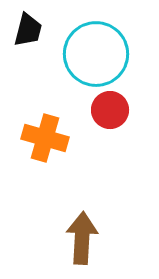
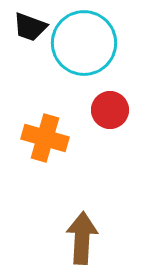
black trapezoid: moved 2 px right, 3 px up; rotated 96 degrees clockwise
cyan circle: moved 12 px left, 11 px up
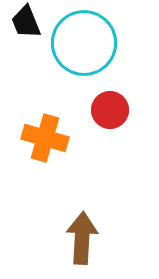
black trapezoid: moved 4 px left, 5 px up; rotated 48 degrees clockwise
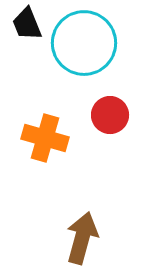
black trapezoid: moved 1 px right, 2 px down
red circle: moved 5 px down
brown arrow: rotated 12 degrees clockwise
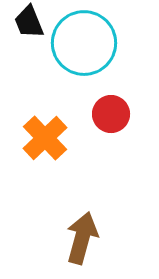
black trapezoid: moved 2 px right, 2 px up
red circle: moved 1 px right, 1 px up
orange cross: rotated 30 degrees clockwise
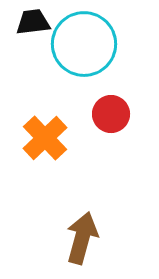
black trapezoid: moved 4 px right; rotated 105 degrees clockwise
cyan circle: moved 1 px down
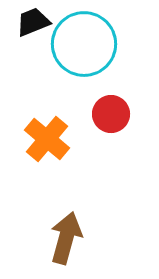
black trapezoid: rotated 15 degrees counterclockwise
orange cross: moved 2 px right, 1 px down; rotated 6 degrees counterclockwise
brown arrow: moved 16 px left
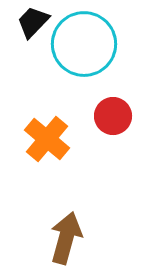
black trapezoid: rotated 24 degrees counterclockwise
red circle: moved 2 px right, 2 px down
